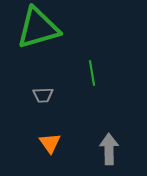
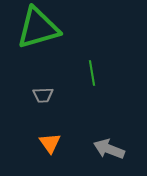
gray arrow: rotated 68 degrees counterclockwise
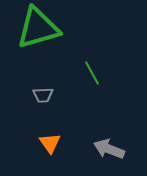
green line: rotated 20 degrees counterclockwise
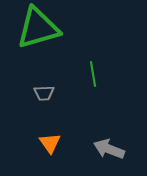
green line: moved 1 px right, 1 px down; rotated 20 degrees clockwise
gray trapezoid: moved 1 px right, 2 px up
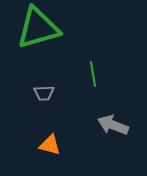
orange triangle: moved 2 px down; rotated 40 degrees counterclockwise
gray arrow: moved 4 px right, 24 px up
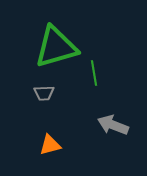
green triangle: moved 18 px right, 19 px down
green line: moved 1 px right, 1 px up
orange triangle: rotated 30 degrees counterclockwise
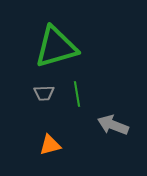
green line: moved 17 px left, 21 px down
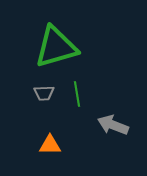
orange triangle: rotated 15 degrees clockwise
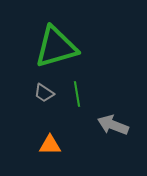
gray trapezoid: rotated 35 degrees clockwise
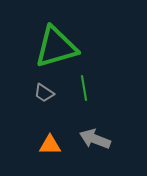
green line: moved 7 px right, 6 px up
gray arrow: moved 18 px left, 14 px down
